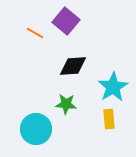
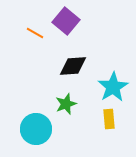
green star: rotated 25 degrees counterclockwise
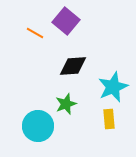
cyan star: rotated 8 degrees clockwise
cyan circle: moved 2 px right, 3 px up
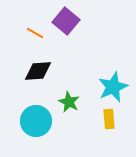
black diamond: moved 35 px left, 5 px down
green star: moved 3 px right, 2 px up; rotated 25 degrees counterclockwise
cyan circle: moved 2 px left, 5 px up
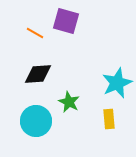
purple square: rotated 24 degrees counterclockwise
black diamond: moved 3 px down
cyan star: moved 4 px right, 4 px up
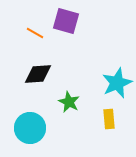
cyan circle: moved 6 px left, 7 px down
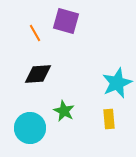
orange line: rotated 30 degrees clockwise
green star: moved 5 px left, 9 px down
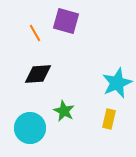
yellow rectangle: rotated 18 degrees clockwise
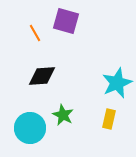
black diamond: moved 4 px right, 2 px down
green star: moved 1 px left, 4 px down
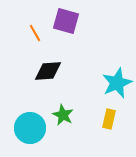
black diamond: moved 6 px right, 5 px up
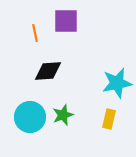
purple square: rotated 16 degrees counterclockwise
orange line: rotated 18 degrees clockwise
cyan star: rotated 12 degrees clockwise
green star: rotated 25 degrees clockwise
cyan circle: moved 11 px up
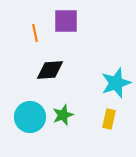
black diamond: moved 2 px right, 1 px up
cyan star: moved 1 px left; rotated 8 degrees counterclockwise
